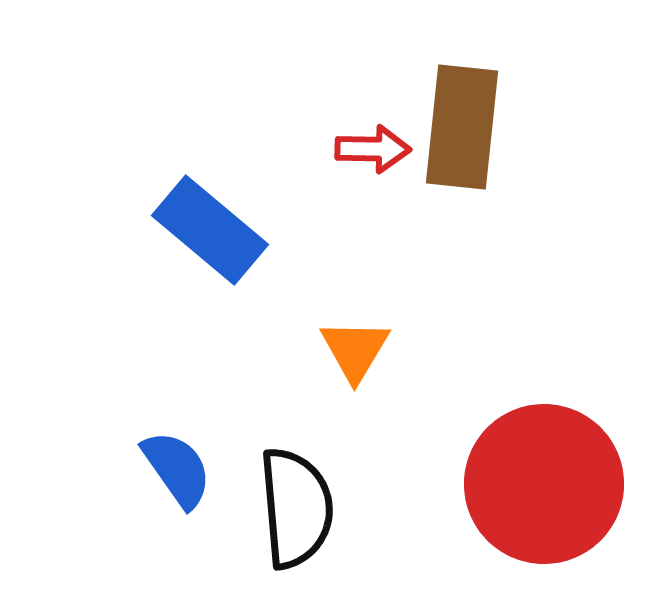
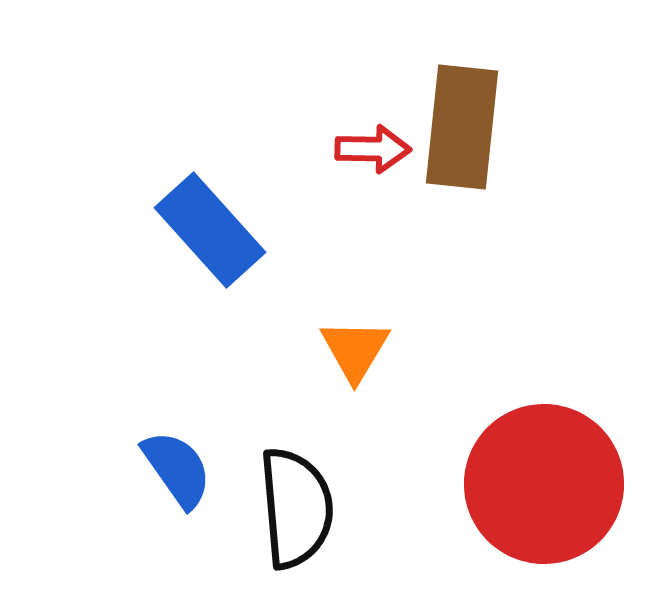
blue rectangle: rotated 8 degrees clockwise
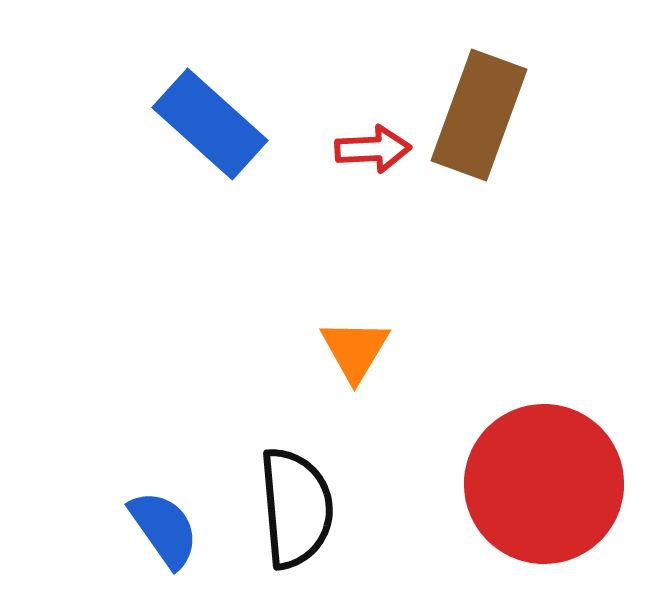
brown rectangle: moved 17 px right, 12 px up; rotated 14 degrees clockwise
red arrow: rotated 4 degrees counterclockwise
blue rectangle: moved 106 px up; rotated 6 degrees counterclockwise
blue semicircle: moved 13 px left, 60 px down
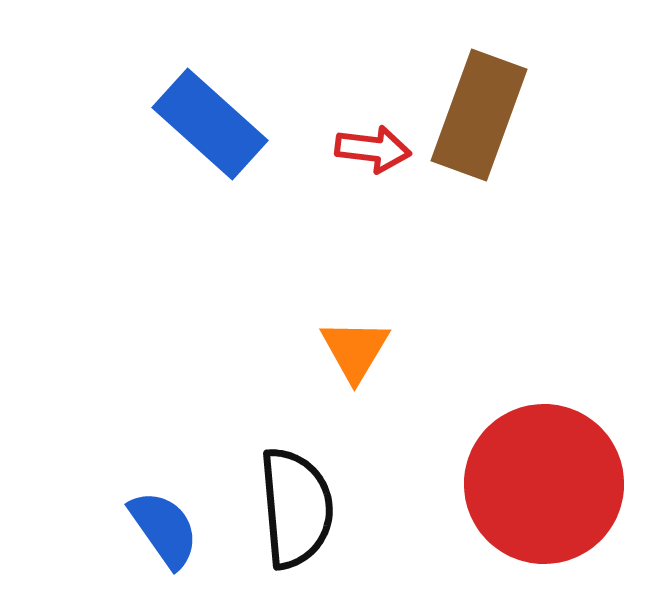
red arrow: rotated 10 degrees clockwise
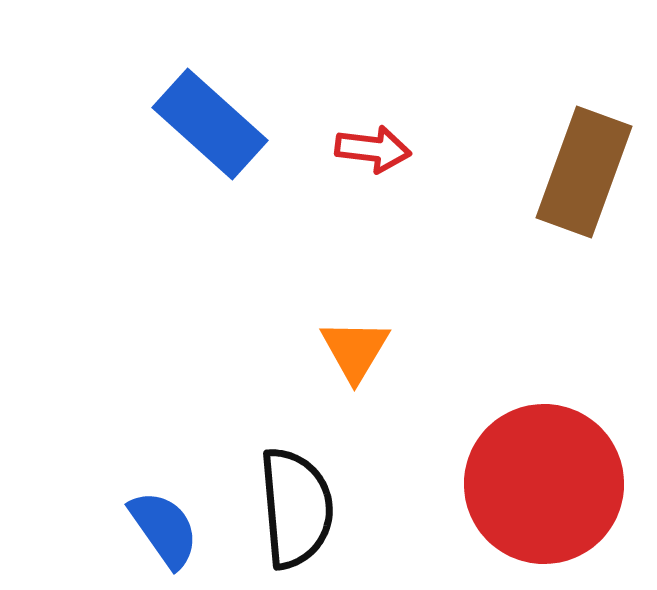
brown rectangle: moved 105 px right, 57 px down
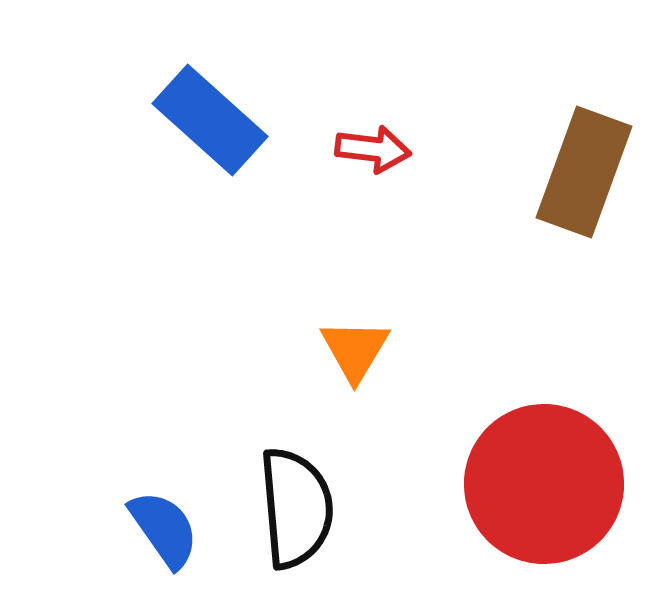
blue rectangle: moved 4 px up
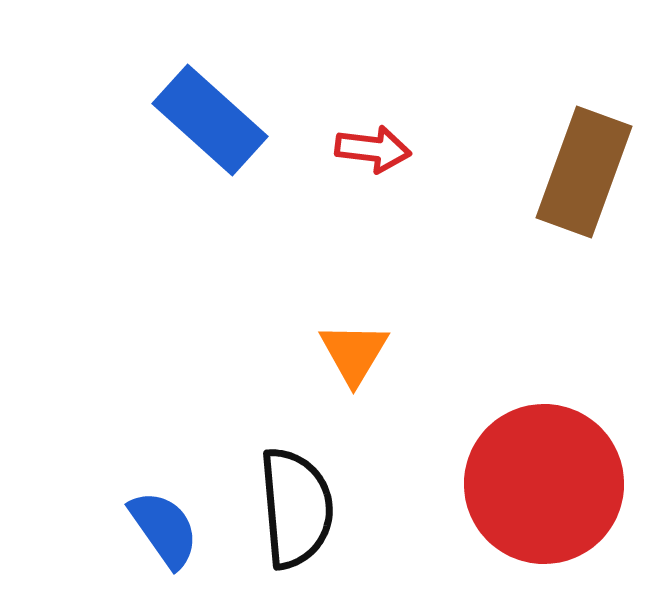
orange triangle: moved 1 px left, 3 px down
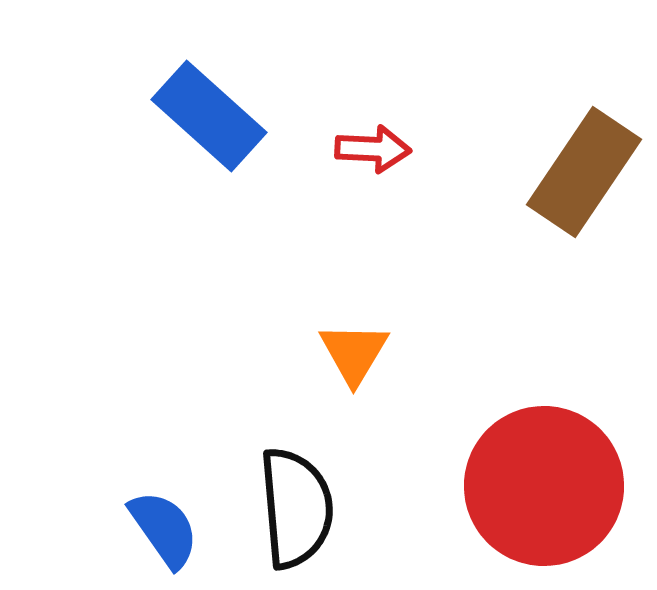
blue rectangle: moved 1 px left, 4 px up
red arrow: rotated 4 degrees counterclockwise
brown rectangle: rotated 14 degrees clockwise
red circle: moved 2 px down
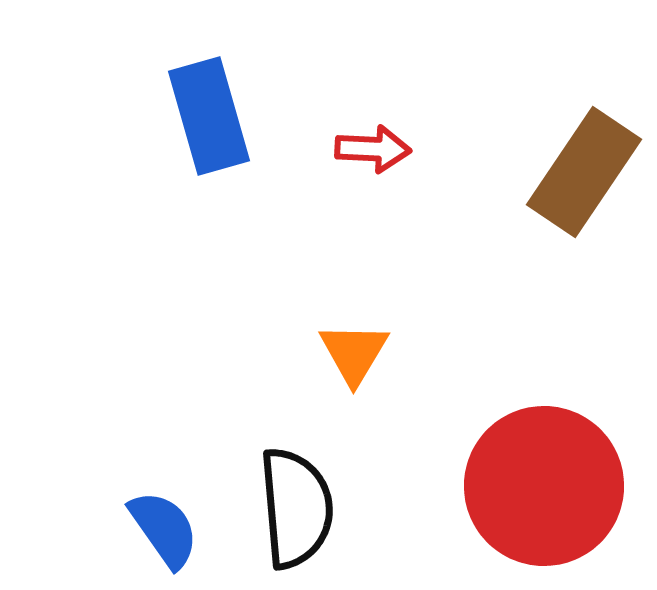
blue rectangle: rotated 32 degrees clockwise
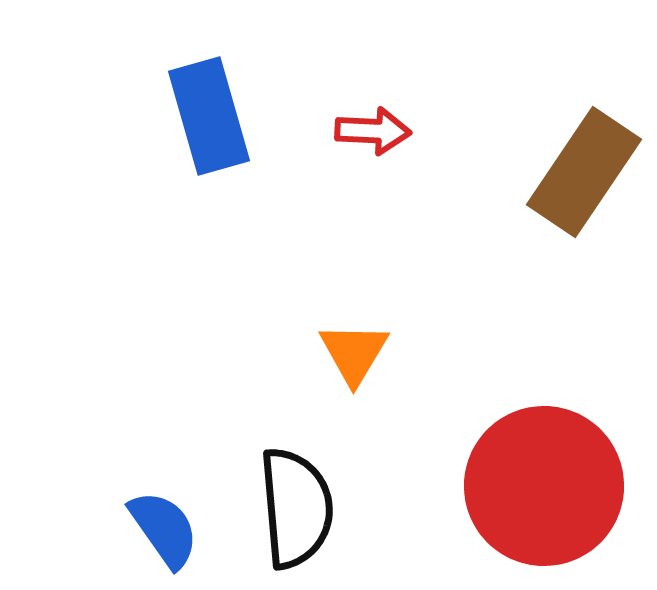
red arrow: moved 18 px up
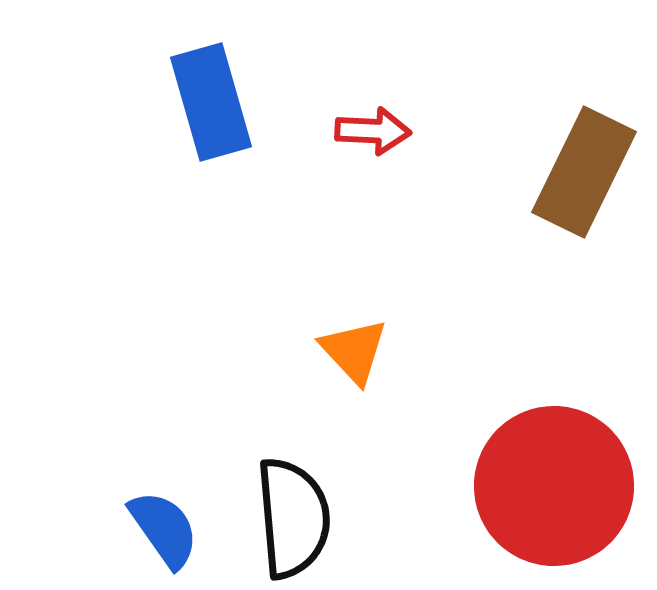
blue rectangle: moved 2 px right, 14 px up
brown rectangle: rotated 8 degrees counterclockwise
orange triangle: moved 2 px up; rotated 14 degrees counterclockwise
red circle: moved 10 px right
black semicircle: moved 3 px left, 10 px down
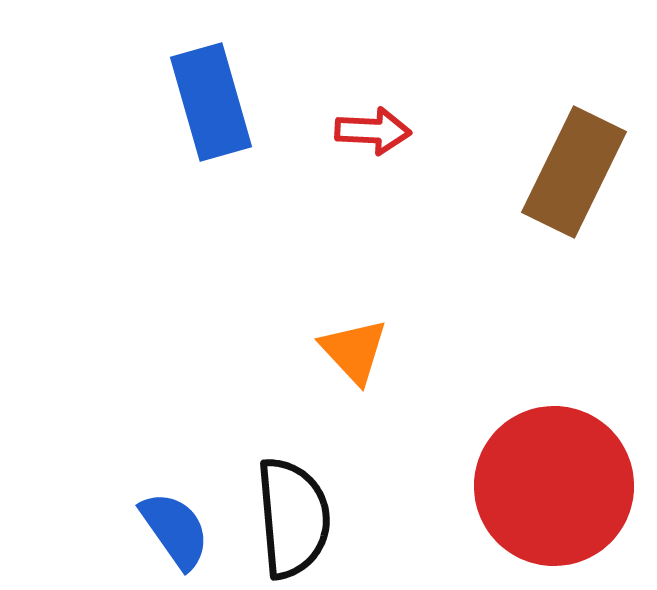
brown rectangle: moved 10 px left
blue semicircle: moved 11 px right, 1 px down
